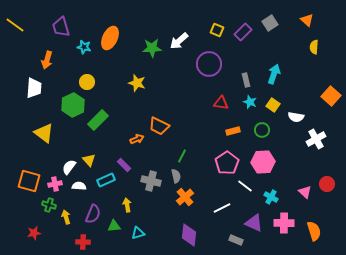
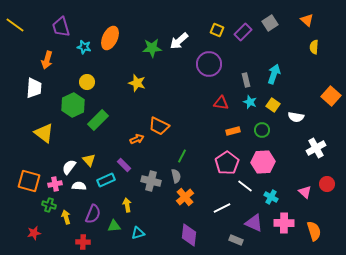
white cross at (316, 139): moved 9 px down
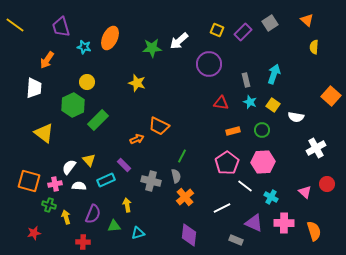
orange arrow at (47, 60): rotated 18 degrees clockwise
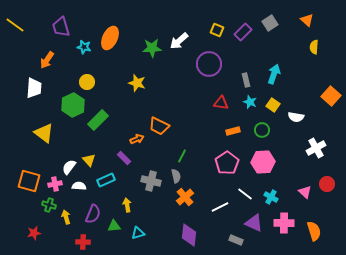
purple rectangle at (124, 165): moved 7 px up
white line at (245, 186): moved 8 px down
white line at (222, 208): moved 2 px left, 1 px up
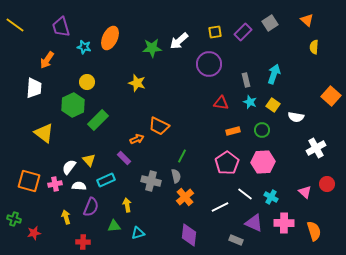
yellow square at (217, 30): moved 2 px left, 2 px down; rotated 32 degrees counterclockwise
green cross at (49, 205): moved 35 px left, 14 px down
purple semicircle at (93, 214): moved 2 px left, 7 px up
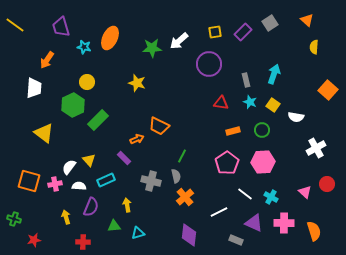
orange square at (331, 96): moved 3 px left, 6 px up
white line at (220, 207): moved 1 px left, 5 px down
red star at (34, 233): moved 7 px down
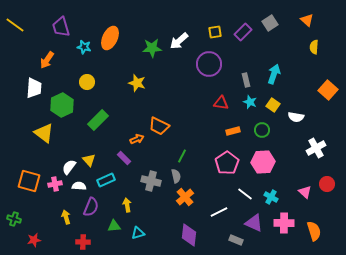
green hexagon at (73, 105): moved 11 px left
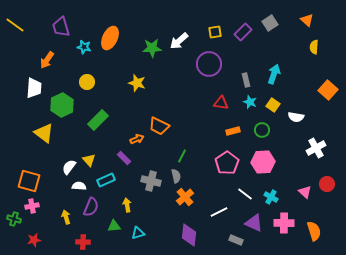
pink cross at (55, 184): moved 23 px left, 22 px down
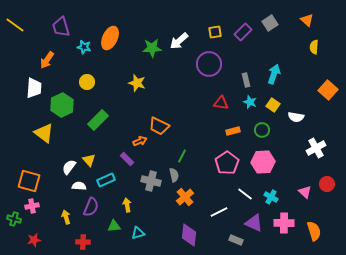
orange arrow at (137, 139): moved 3 px right, 2 px down
purple rectangle at (124, 158): moved 3 px right, 1 px down
gray semicircle at (176, 176): moved 2 px left, 1 px up
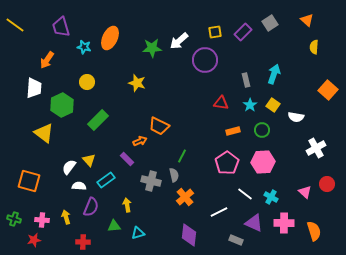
purple circle at (209, 64): moved 4 px left, 4 px up
cyan star at (250, 102): moved 3 px down; rotated 16 degrees clockwise
cyan rectangle at (106, 180): rotated 12 degrees counterclockwise
pink cross at (32, 206): moved 10 px right, 14 px down; rotated 16 degrees clockwise
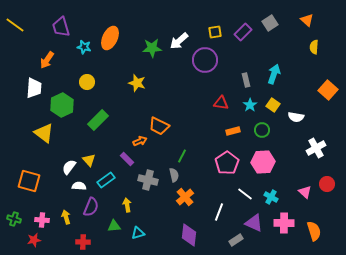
gray cross at (151, 181): moved 3 px left, 1 px up
white line at (219, 212): rotated 42 degrees counterclockwise
gray rectangle at (236, 240): rotated 56 degrees counterclockwise
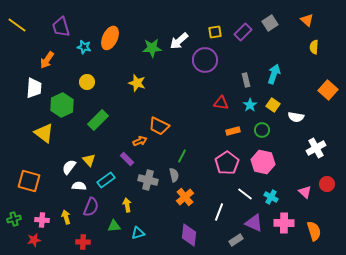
yellow line at (15, 25): moved 2 px right
pink hexagon at (263, 162): rotated 15 degrees clockwise
green cross at (14, 219): rotated 32 degrees counterclockwise
